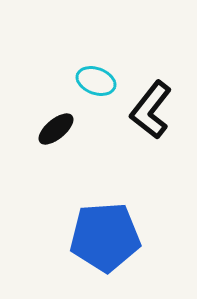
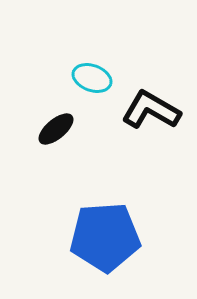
cyan ellipse: moved 4 px left, 3 px up
black L-shape: rotated 82 degrees clockwise
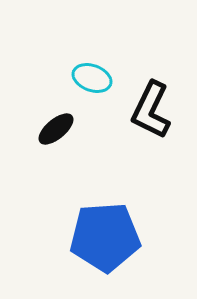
black L-shape: rotated 94 degrees counterclockwise
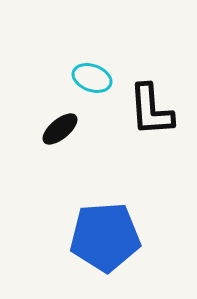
black L-shape: rotated 30 degrees counterclockwise
black ellipse: moved 4 px right
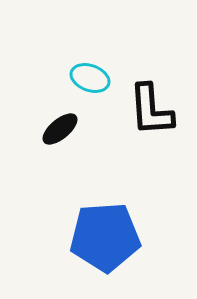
cyan ellipse: moved 2 px left
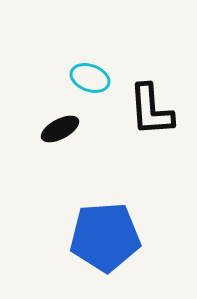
black ellipse: rotated 12 degrees clockwise
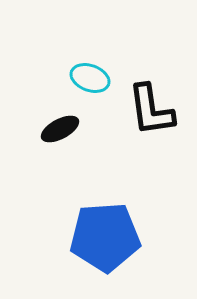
black L-shape: rotated 4 degrees counterclockwise
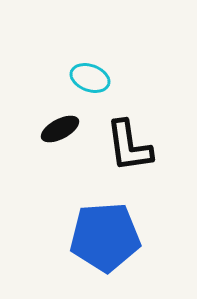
black L-shape: moved 22 px left, 36 px down
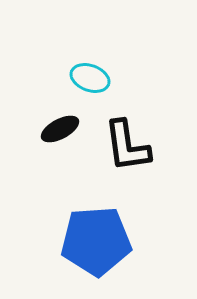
black L-shape: moved 2 px left
blue pentagon: moved 9 px left, 4 px down
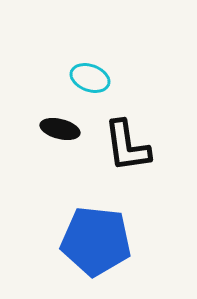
black ellipse: rotated 42 degrees clockwise
blue pentagon: rotated 10 degrees clockwise
